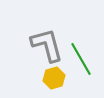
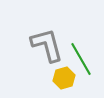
yellow hexagon: moved 10 px right
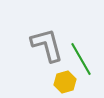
yellow hexagon: moved 1 px right, 4 px down
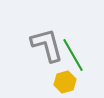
green line: moved 8 px left, 4 px up
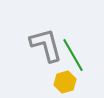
gray L-shape: moved 1 px left
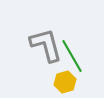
green line: moved 1 px left, 1 px down
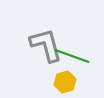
green line: rotated 40 degrees counterclockwise
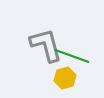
yellow hexagon: moved 4 px up
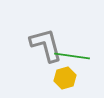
green line: rotated 12 degrees counterclockwise
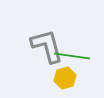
gray L-shape: moved 1 px right, 1 px down
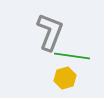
gray L-shape: moved 3 px right, 14 px up; rotated 36 degrees clockwise
